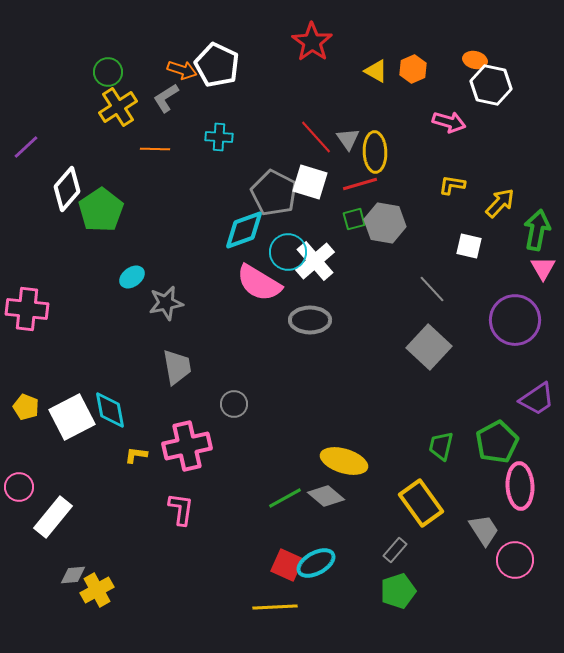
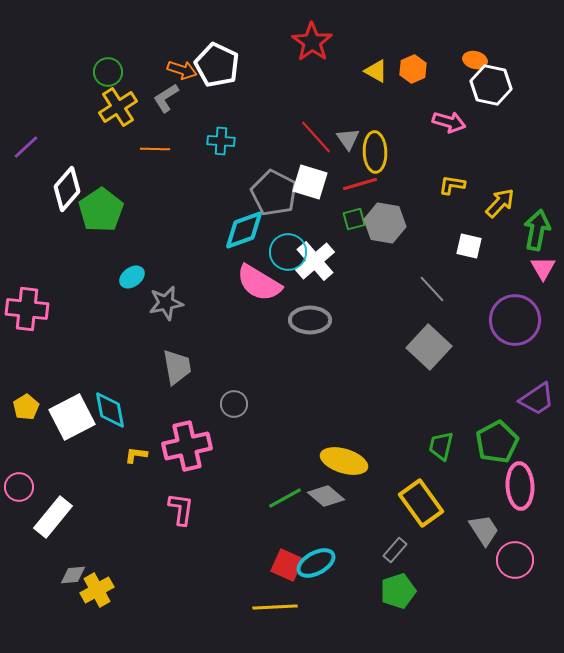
cyan cross at (219, 137): moved 2 px right, 4 px down
yellow pentagon at (26, 407): rotated 20 degrees clockwise
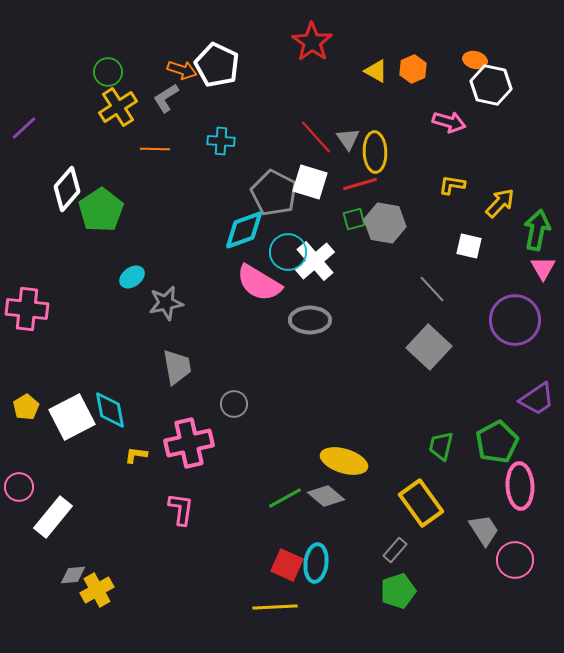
purple line at (26, 147): moved 2 px left, 19 px up
pink cross at (187, 446): moved 2 px right, 3 px up
cyan ellipse at (316, 563): rotated 54 degrees counterclockwise
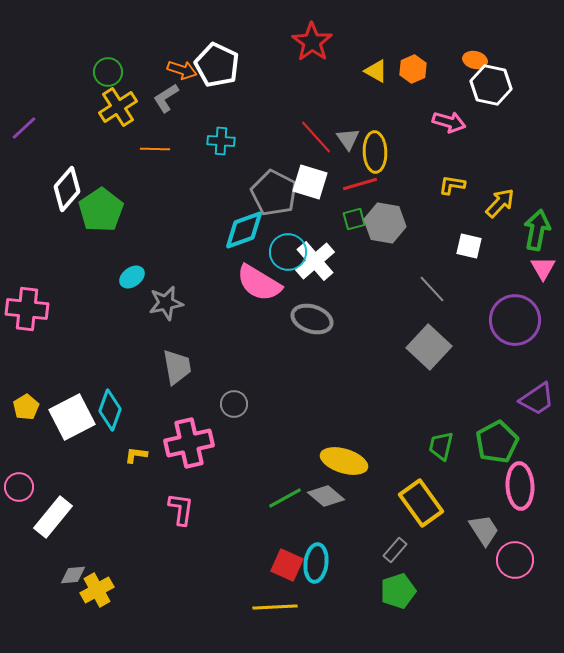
gray ellipse at (310, 320): moved 2 px right, 1 px up; rotated 18 degrees clockwise
cyan diamond at (110, 410): rotated 30 degrees clockwise
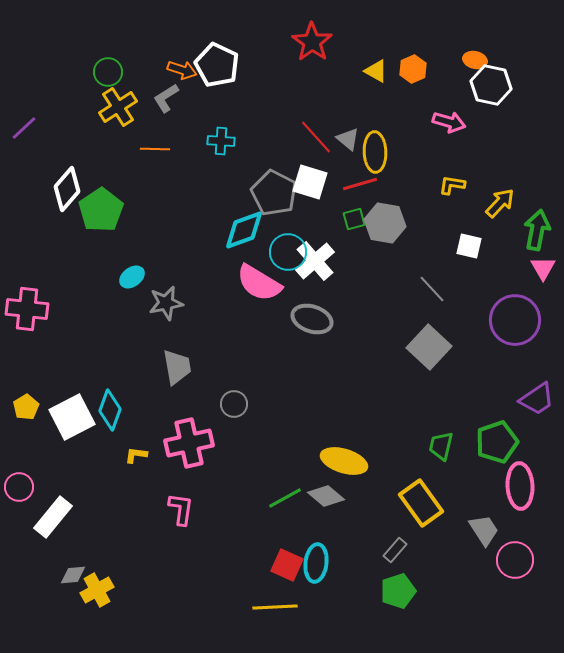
gray triangle at (348, 139): rotated 15 degrees counterclockwise
green pentagon at (497, 442): rotated 9 degrees clockwise
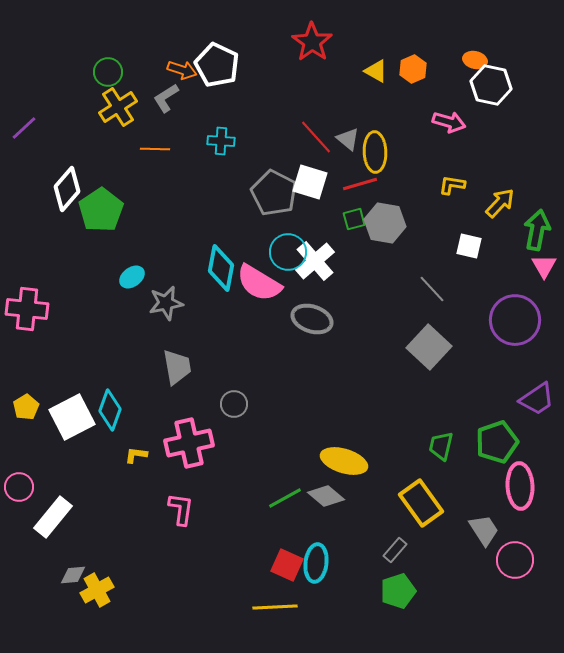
cyan diamond at (244, 230): moved 23 px left, 38 px down; rotated 60 degrees counterclockwise
pink triangle at (543, 268): moved 1 px right, 2 px up
